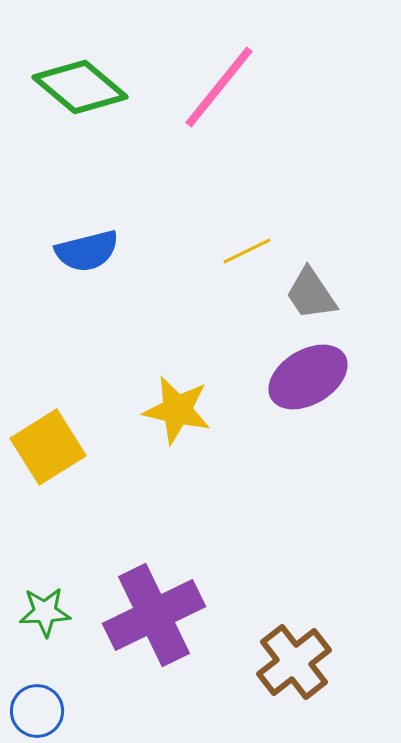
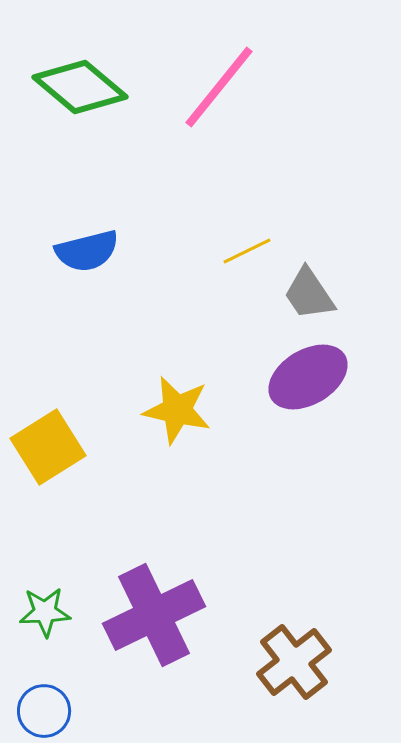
gray trapezoid: moved 2 px left
blue circle: moved 7 px right
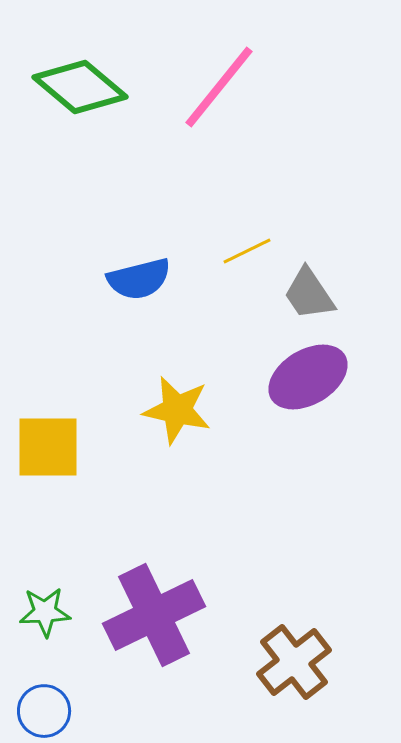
blue semicircle: moved 52 px right, 28 px down
yellow square: rotated 32 degrees clockwise
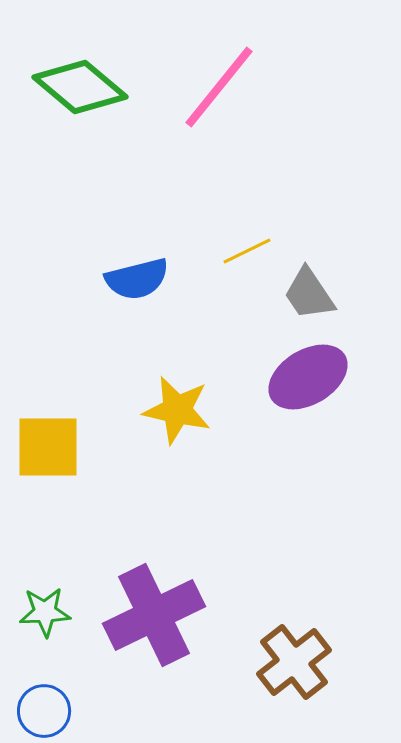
blue semicircle: moved 2 px left
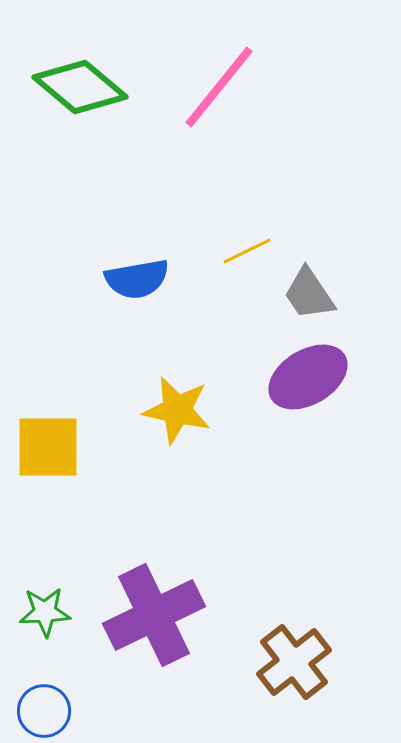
blue semicircle: rotated 4 degrees clockwise
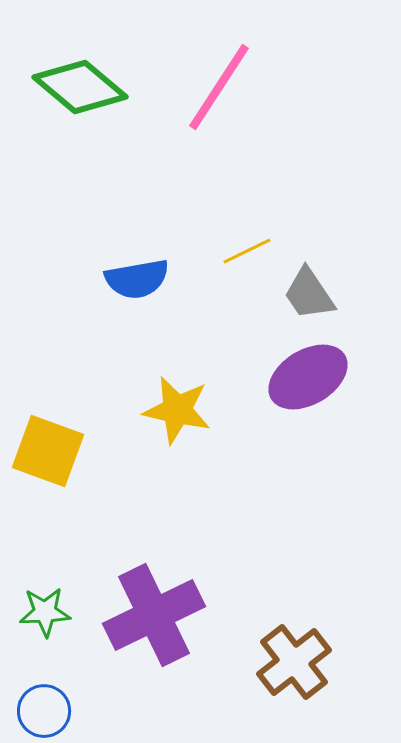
pink line: rotated 6 degrees counterclockwise
yellow square: moved 4 px down; rotated 20 degrees clockwise
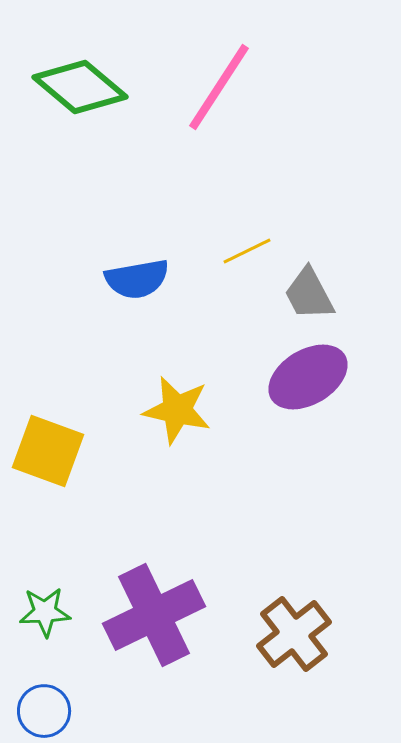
gray trapezoid: rotated 6 degrees clockwise
brown cross: moved 28 px up
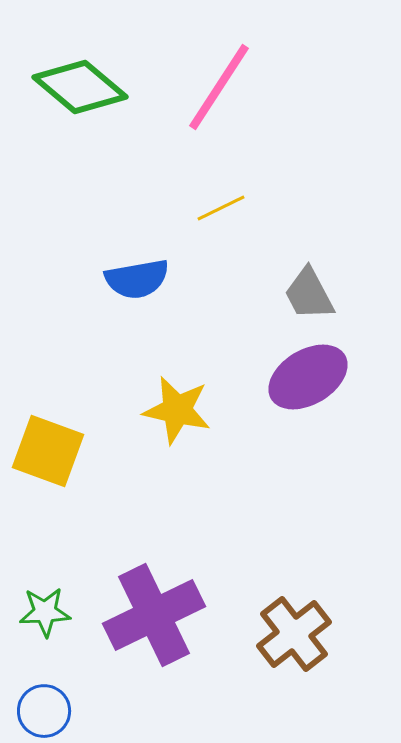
yellow line: moved 26 px left, 43 px up
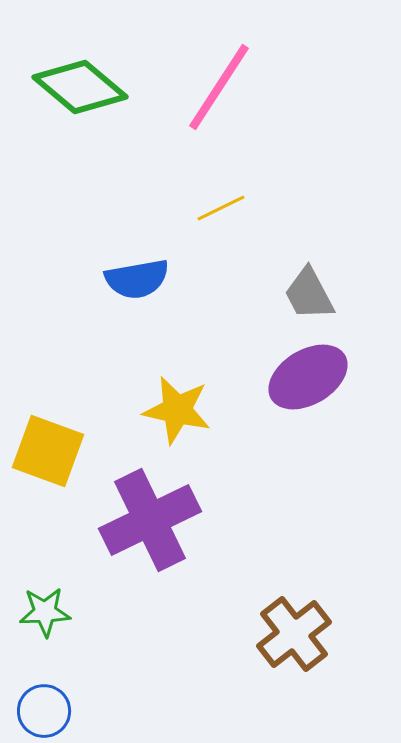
purple cross: moved 4 px left, 95 px up
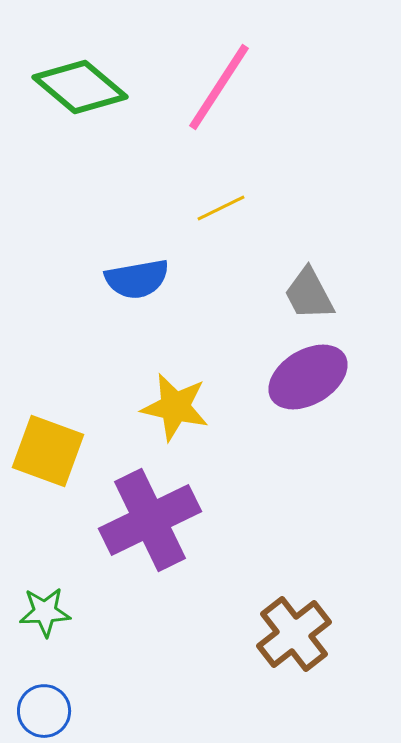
yellow star: moved 2 px left, 3 px up
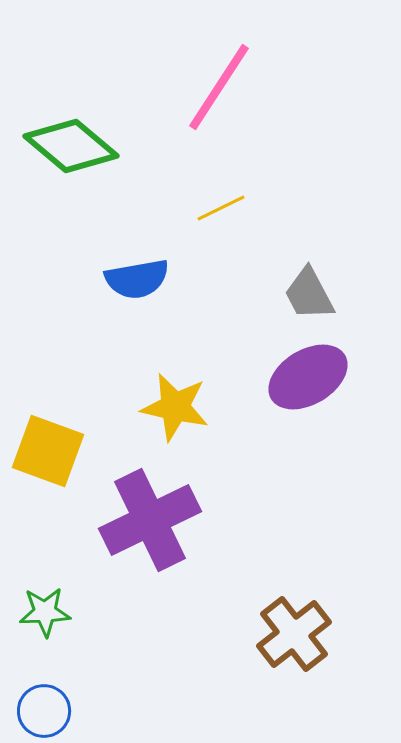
green diamond: moved 9 px left, 59 px down
